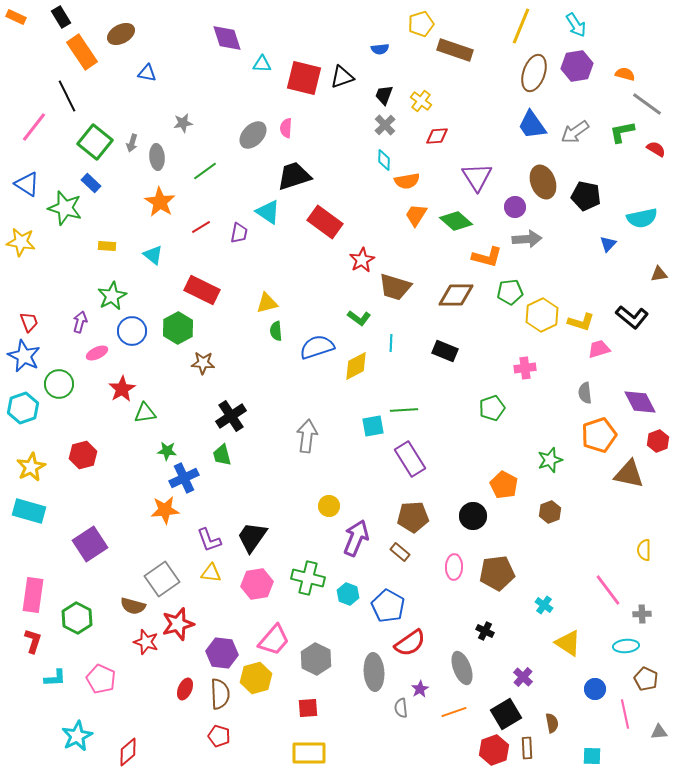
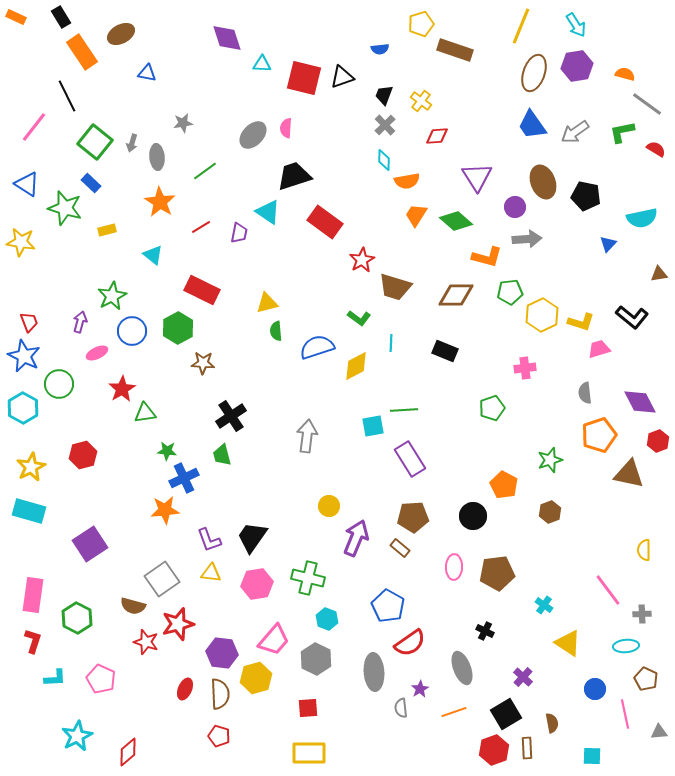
yellow rectangle at (107, 246): moved 16 px up; rotated 18 degrees counterclockwise
cyan hexagon at (23, 408): rotated 12 degrees counterclockwise
brown rectangle at (400, 552): moved 4 px up
cyan hexagon at (348, 594): moved 21 px left, 25 px down
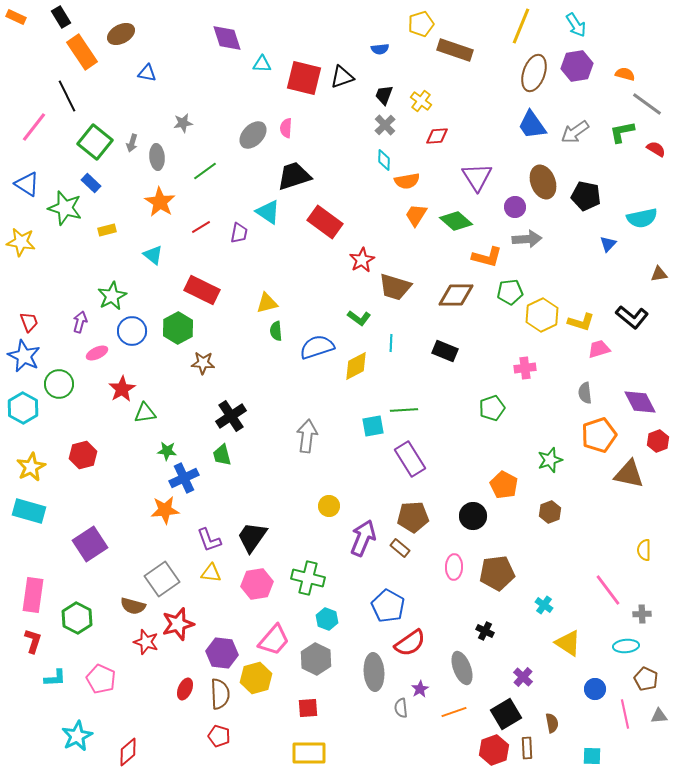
purple arrow at (356, 538): moved 7 px right
gray triangle at (659, 732): moved 16 px up
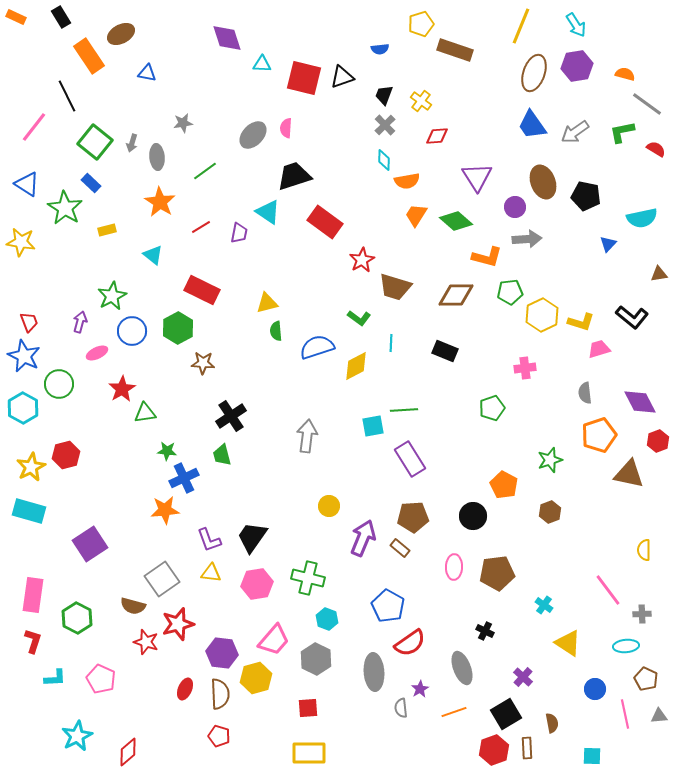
orange rectangle at (82, 52): moved 7 px right, 4 px down
green star at (65, 208): rotated 16 degrees clockwise
red hexagon at (83, 455): moved 17 px left
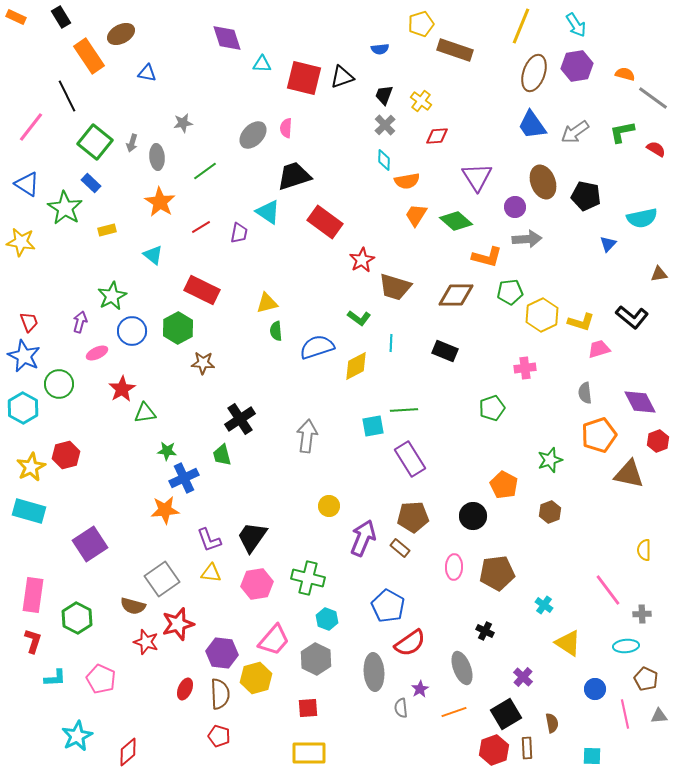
gray line at (647, 104): moved 6 px right, 6 px up
pink line at (34, 127): moved 3 px left
black cross at (231, 416): moved 9 px right, 3 px down
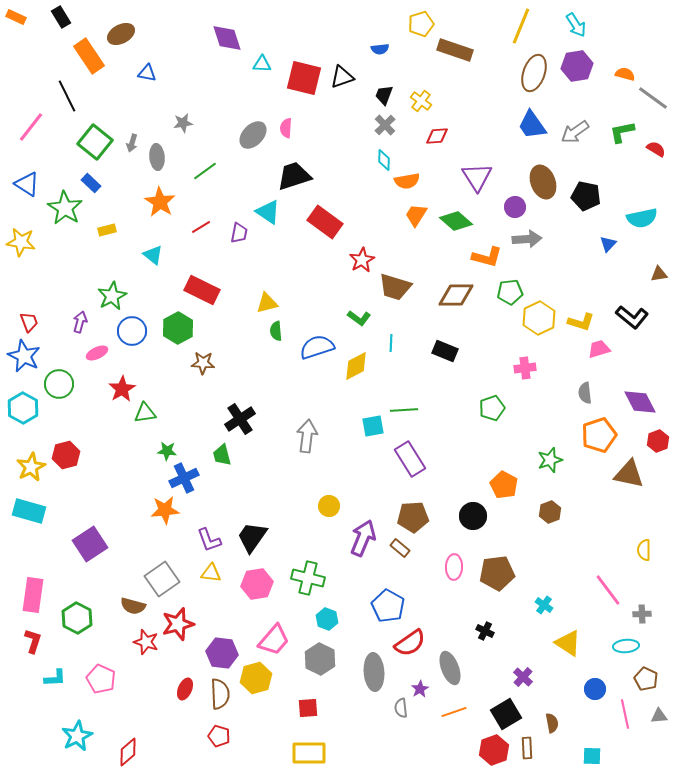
yellow hexagon at (542, 315): moved 3 px left, 3 px down
gray hexagon at (316, 659): moved 4 px right
gray ellipse at (462, 668): moved 12 px left
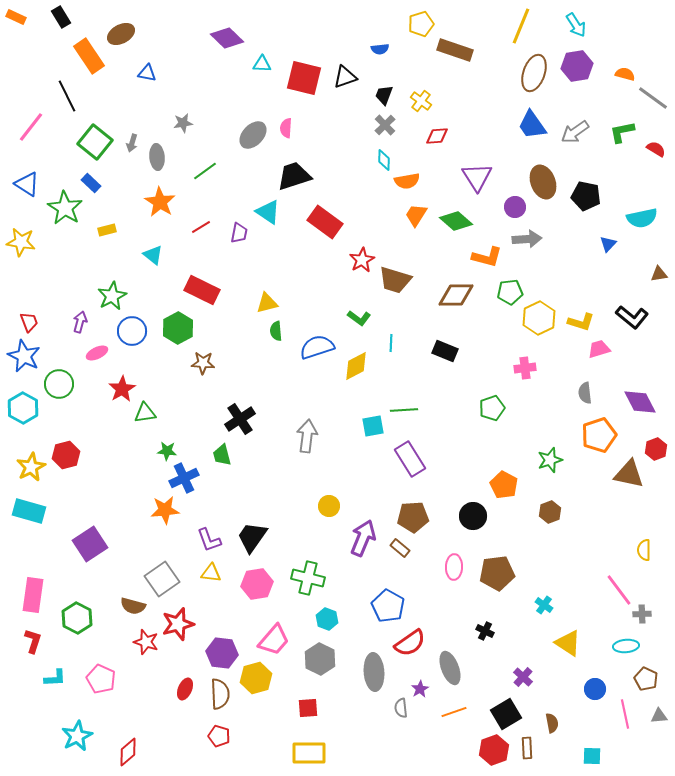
purple diamond at (227, 38): rotated 28 degrees counterclockwise
black triangle at (342, 77): moved 3 px right
brown trapezoid at (395, 287): moved 7 px up
red hexagon at (658, 441): moved 2 px left, 8 px down
pink line at (608, 590): moved 11 px right
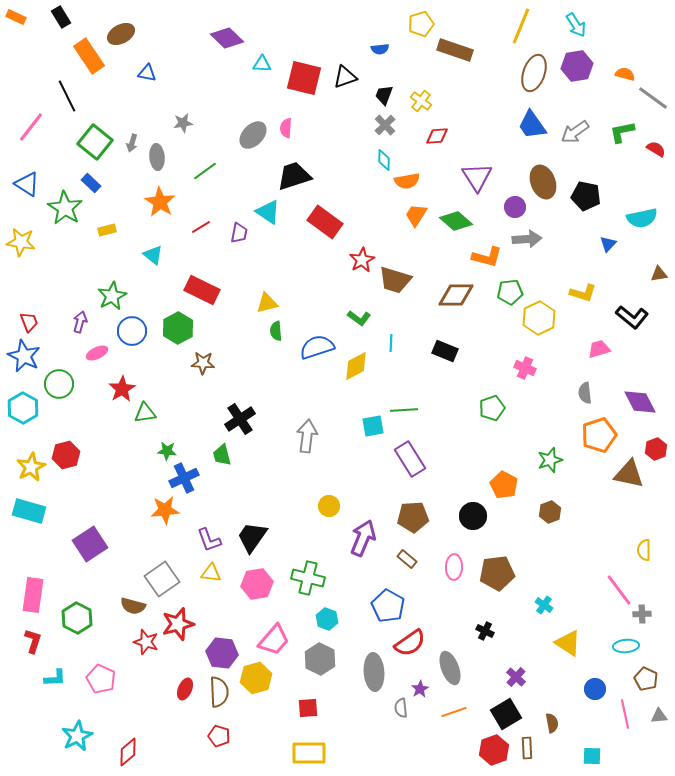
yellow L-shape at (581, 322): moved 2 px right, 29 px up
pink cross at (525, 368): rotated 30 degrees clockwise
brown rectangle at (400, 548): moved 7 px right, 11 px down
purple cross at (523, 677): moved 7 px left
brown semicircle at (220, 694): moved 1 px left, 2 px up
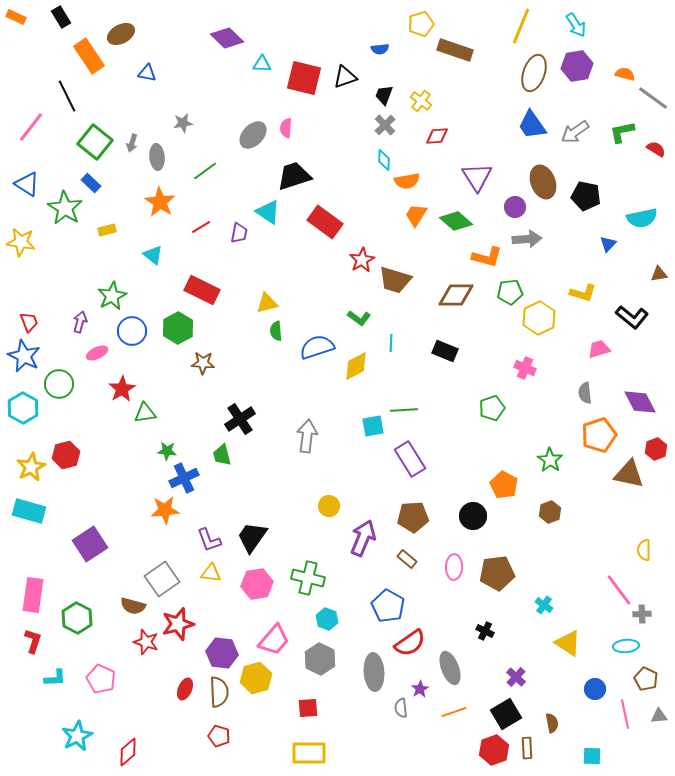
green star at (550, 460): rotated 20 degrees counterclockwise
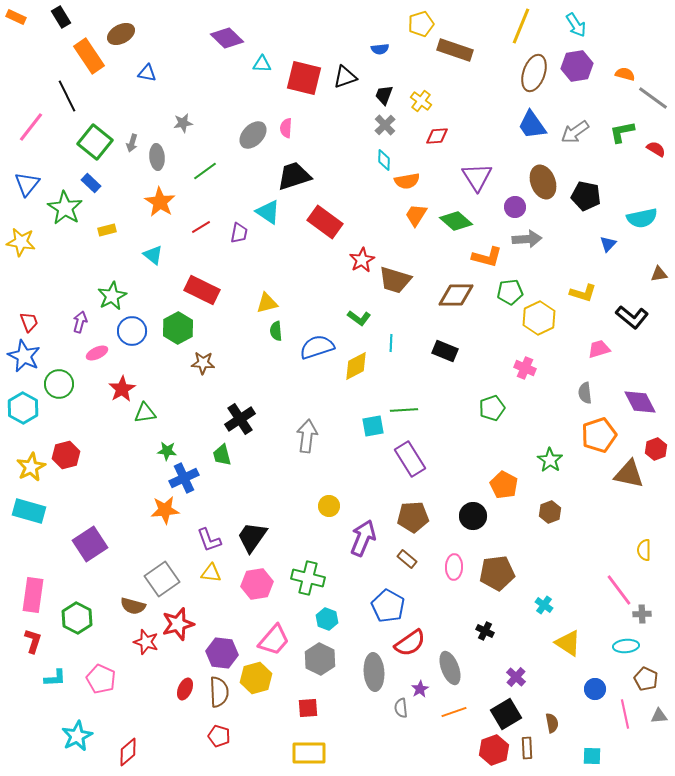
blue triangle at (27, 184): rotated 36 degrees clockwise
